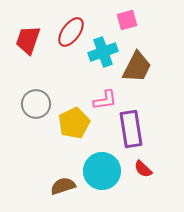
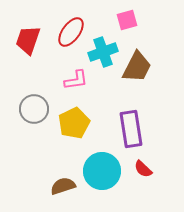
pink L-shape: moved 29 px left, 20 px up
gray circle: moved 2 px left, 5 px down
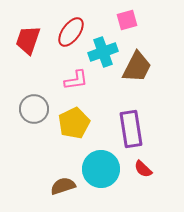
cyan circle: moved 1 px left, 2 px up
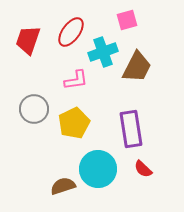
cyan circle: moved 3 px left
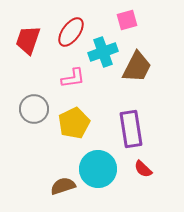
pink L-shape: moved 3 px left, 2 px up
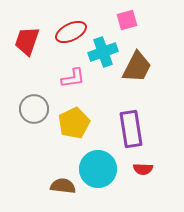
red ellipse: rotated 28 degrees clockwise
red trapezoid: moved 1 px left, 1 px down
red semicircle: rotated 42 degrees counterclockwise
brown semicircle: rotated 25 degrees clockwise
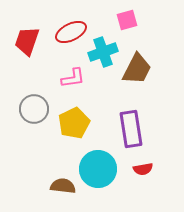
brown trapezoid: moved 2 px down
red semicircle: rotated 12 degrees counterclockwise
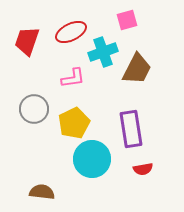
cyan circle: moved 6 px left, 10 px up
brown semicircle: moved 21 px left, 6 px down
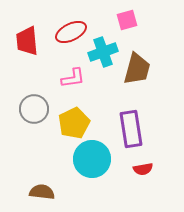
red trapezoid: rotated 24 degrees counterclockwise
brown trapezoid: rotated 12 degrees counterclockwise
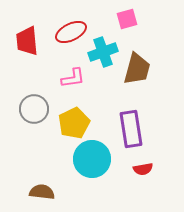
pink square: moved 1 px up
